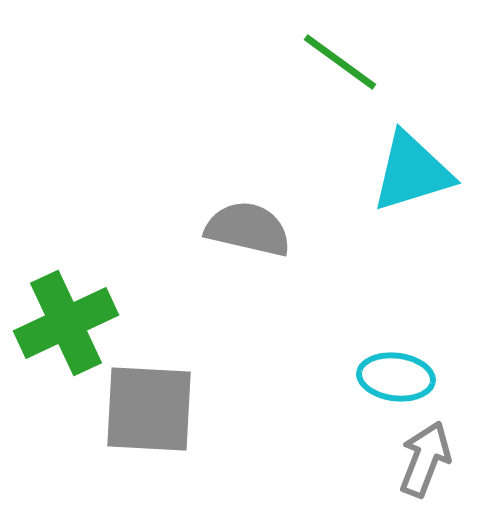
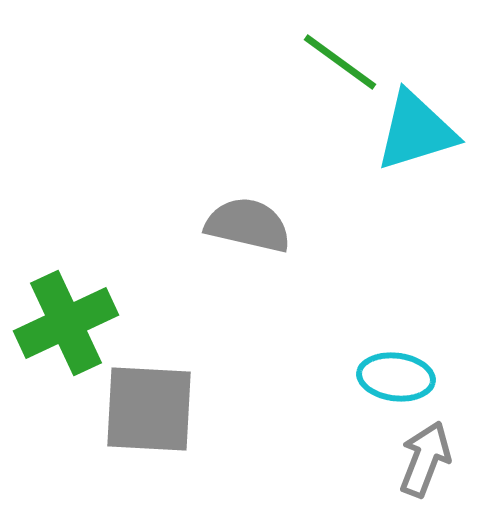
cyan triangle: moved 4 px right, 41 px up
gray semicircle: moved 4 px up
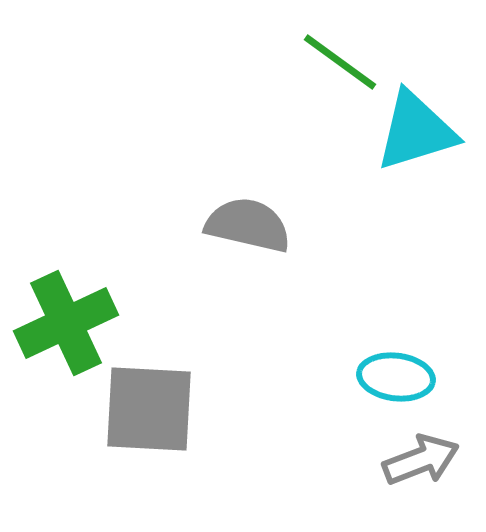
gray arrow: moved 4 px left, 1 px down; rotated 48 degrees clockwise
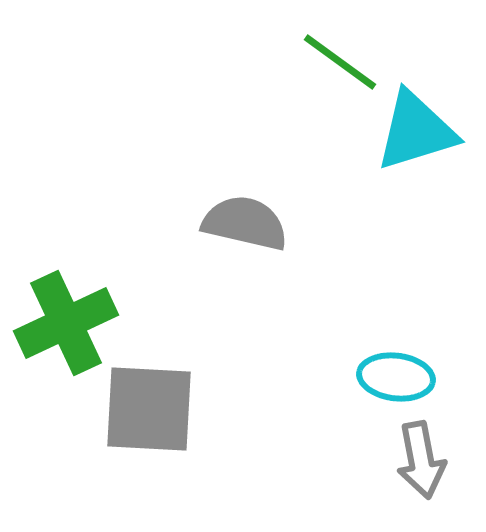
gray semicircle: moved 3 px left, 2 px up
gray arrow: rotated 100 degrees clockwise
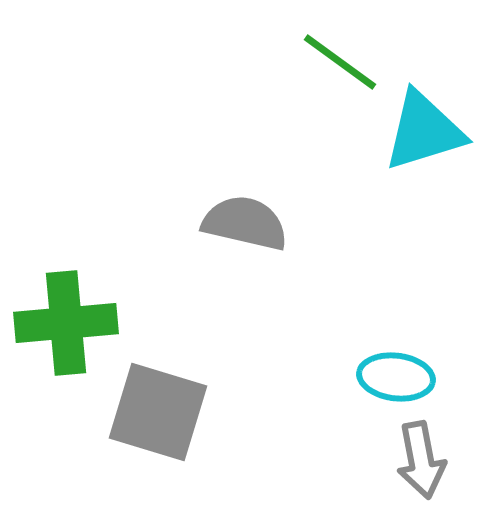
cyan triangle: moved 8 px right
green cross: rotated 20 degrees clockwise
gray square: moved 9 px right, 3 px down; rotated 14 degrees clockwise
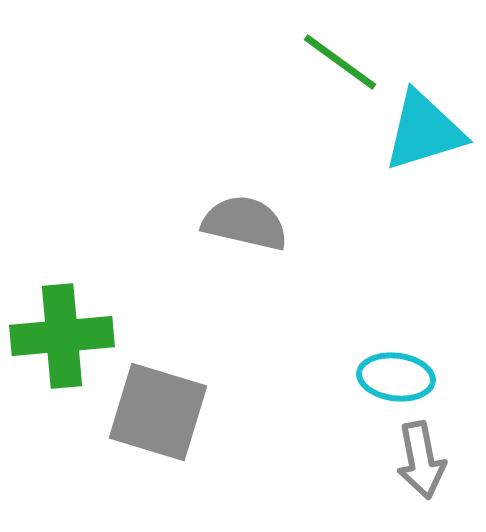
green cross: moved 4 px left, 13 px down
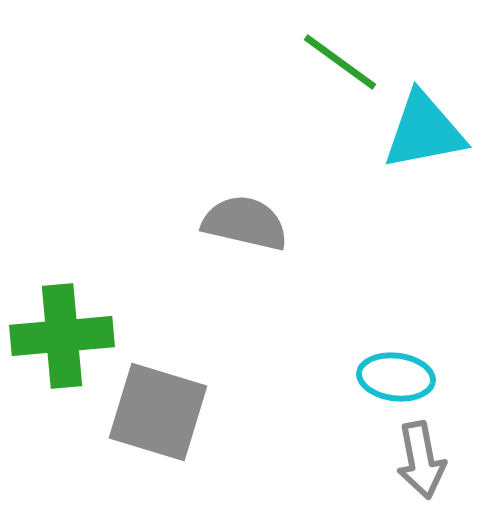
cyan triangle: rotated 6 degrees clockwise
